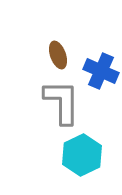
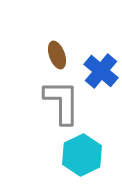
brown ellipse: moved 1 px left
blue cross: rotated 16 degrees clockwise
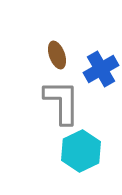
blue cross: moved 2 px up; rotated 20 degrees clockwise
cyan hexagon: moved 1 px left, 4 px up
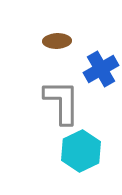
brown ellipse: moved 14 px up; rotated 72 degrees counterclockwise
